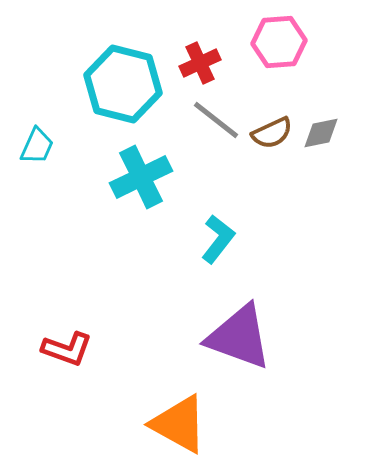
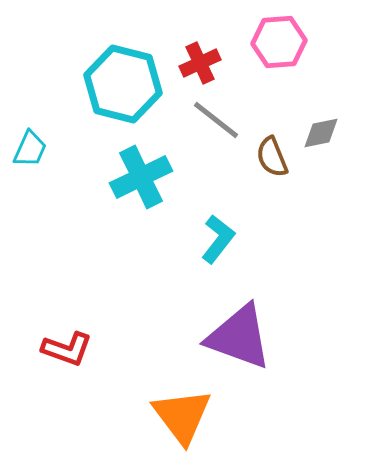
brown semicircle: moved 24 px down; rotated 93 degrees clockwise
cyan trapezoid: moved 7 px left, 3 px down
orange triangle: moved 3 px right, 8 px up; rotated 24 degrees clockwise
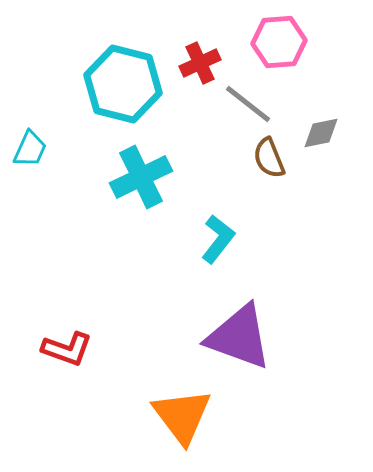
gray line: moved 32 px right, 16 px up
brown semicircle: moved 3 px left, 1 px down
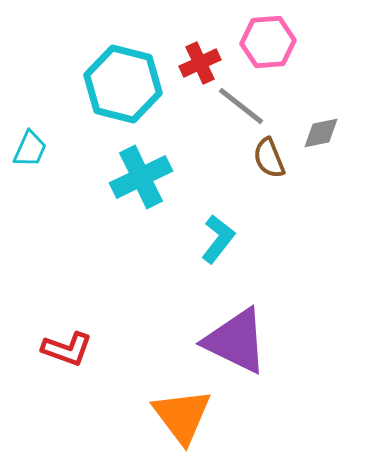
pink hexagon: moved 11 px left
gray line: moved 7 px left, 2 px down
purple triangle: moved 3 px left, 4 px down; rotated 6 degrees clockwise
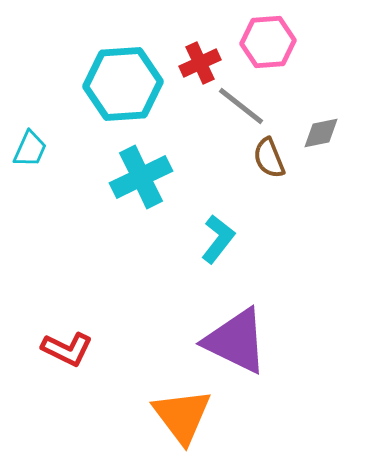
cyan hexagon: rotated 18 degrees counterclockwise
red L-shape: rotated 6 degrees clockwise
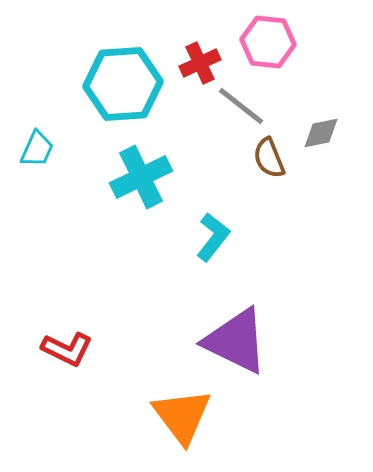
pink hexagon: rotated 10 degrees clockwise
cyan trapezoid: moved 7 px right
cyan L-shape: moved 5 px left, 2 px up
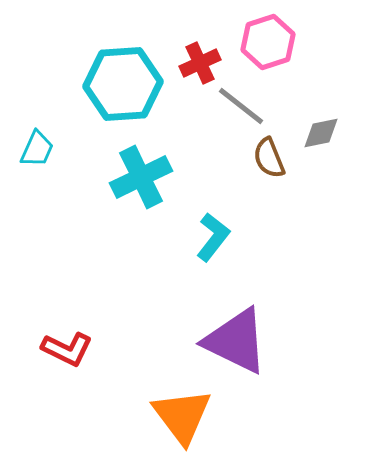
pink hexagon: rotated 24 degrees counterclockwise
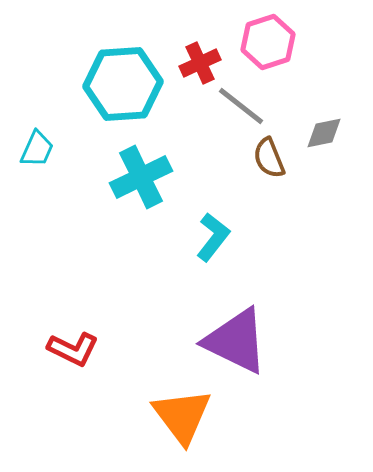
gray diamond: moved 3 px right
red L-shape: moved 6 px right
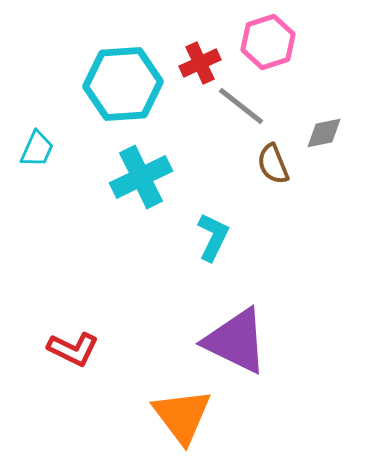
brown semicircle: moved 4 px right, 6 px down
cyan L-shape: rotated 12 degrees counterclockwise
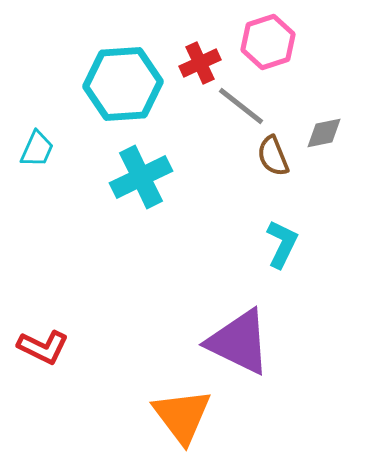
brown semicircle: moved 8 px up
cyan L-shape: moved 69 px right, 7 px down
purple triangle: moved 3 px right, 1 px down
red L-shape: moved 30 px left, 2 px up
